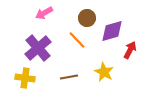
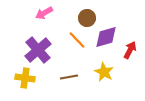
purple diamond: moved 6 px left, 6 px down
purple cross: moved 2 px down
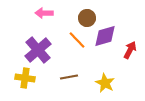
pink arrow: rotated 30 degrees clockwise
purple diamond: moved 1 px left, 1 px up
yellow star: moved 1 px right, 11 px down
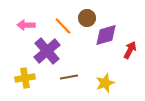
pink arrow: moved 18 px left, 12 px down
purple diamond: moved 1 px right, 1 px up
orange line: moved 14 px left, 14 px up
purple cross: moved 9 px right, 1 px down
yellow cross: rotated 18 degrees counterclockwise
yellow star: rotated 24 degrees clockwise
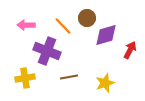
purple cross: rotated 28 degrees counterclockwise
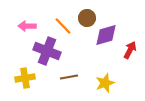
pink arrow: moved 1 px right, 1 px down
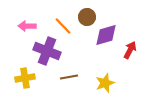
brown circle: moved 1 px up
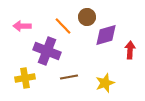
pink arrow: moved 5 px left
red arrow: rotated 24 degrees counterclockwise
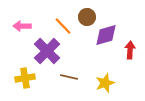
purple cross: rotated 24 degrees clockwise
brown line: rotated 24 degrees clockwise
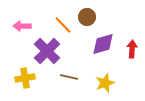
orange line: moved 1 px up
purple diamond: moved 3 px left, 9 px down
red arrow: moved 2 px right, 1 px up
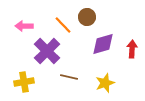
pink arrow: moved 2 px right
yellow cross: moved 1 px left, 4 px down
